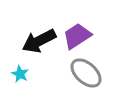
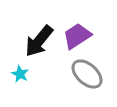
black arrow: rotated 24 degrees counterclockwise
gray ellipse: moved 1 px right, 1 px down
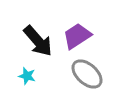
black arrow: moved 1 px left; rotated 80 degrees counterclockwise
cyan star: moved 7 px right, 2 px down; rotated 12 degrees counterclockwise
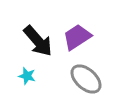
purple trapezoid: moved 1 px down
gray ellipse: moved 1 px left, 5 px down
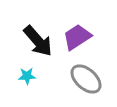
cyan star: rotated 18 degrees counterclockwise
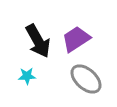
purple trapezoid: moved 1 px left, 2 px down
black arrow: rotated 12 degrees clockwise
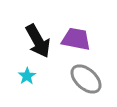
purple trapezoid: rotated 44 degrees clockwise
cyan star: rotated 30 degrees counterclockwise
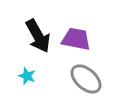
black arrow: moved 5 px up
cyan star: rotated 18 degrees counterclockwise
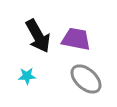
cyan star: rotated 24 degrees counterclockwise
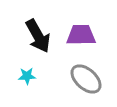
purple trapezoid: moved 5 px right, 4 px up; rotated 12 degrees counterclockwise
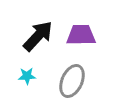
black arrow: rotated 108 degrees counterclockwise
gray ellipse: moved 14 px left, 2 px down; rotated 72 degrees clockwise
